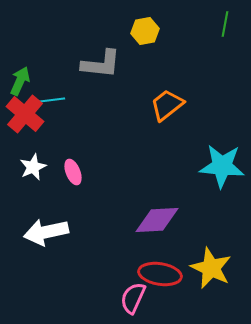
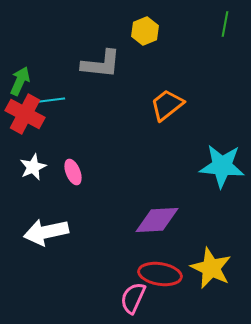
yellow hexagon: rotated 12 degrees counterclockwise
red cross: rotated 12 degrees counterclockwise
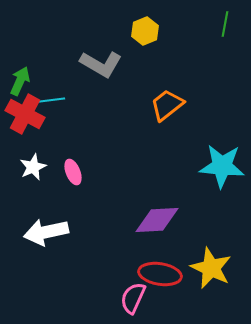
gray L-shape: rotated 24 degrees clockwise
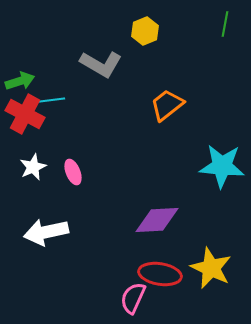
green arrow: rotated 48 degrees clockwise
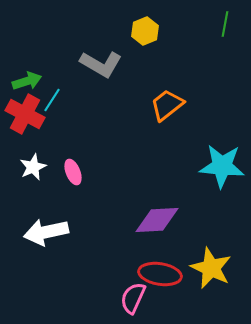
green arrow: moved 7 px right
cyan line: rotated 50 degrees counterclockwise
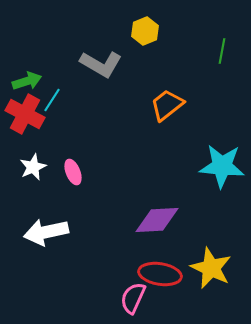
green line: moved 3 px left, 27 px down
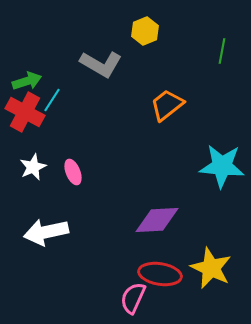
red cross: moved 2 px up
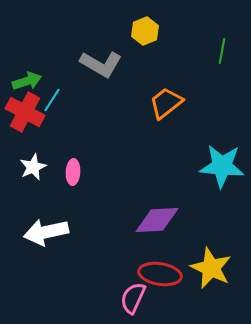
orange trapezoid: moved 1 px left, 2 px up
pink ellipse: rotated 25 degrees clockwise
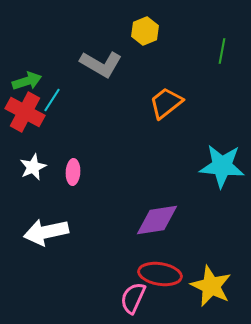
purple diamond: rotated 6 degrees counterclockwise
yellow star: moved 18 px down
